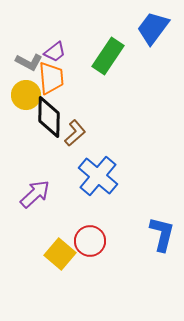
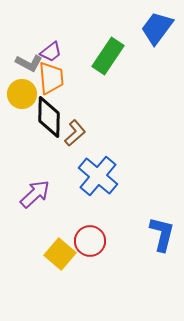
blue trapezoid: moved 4 px right
purple trapezoid: moved 4 px left
gray L-shape: moved 1 px down
yellow circle: moved 4 px left, 1 px up
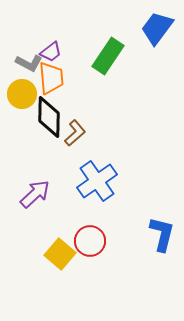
blue cross: moved 1 px left, 5 px down; rotated 15 degrees clockwise
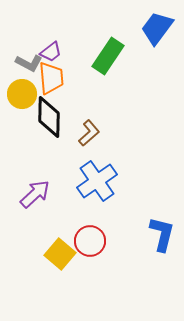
brown L-shape: moved 14 px right
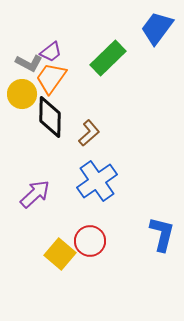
green rectangle: moved 2 px down; rotated 12 degrees clockwise
orange trapezoid: rotated 140 degrees counterclockwise
black diamond: moved 1 px right
